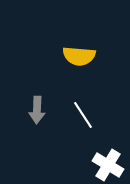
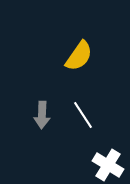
yellow semicircle: rotated 60 degrees counterclockwise
gray arrow: moved 5 px right, 5 px down
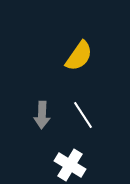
white cross: moved 38 px left
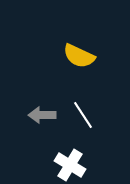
yellow semicircle: rotated 80 degrees clockwise
gray arrow: rotated 88 degrees clockwise
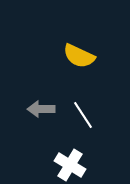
gray arrow: moved 1 px left, 6 px up
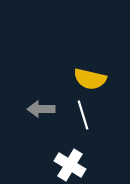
yellow semicircle: moved 11 px right, 23 px down; rotated 12 degrees counterclockwise
white line: rotated 16 degrees clockwise
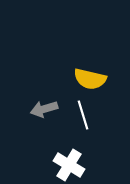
gray arrow: moved 3 px right; rotated 16 degrees counterclockwise
white cross: moved 1 px left
